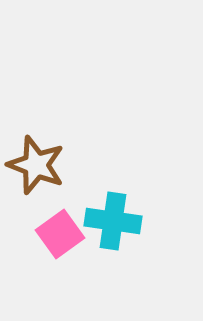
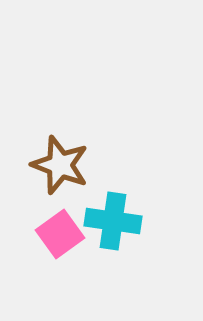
brown star: moved 24 px right
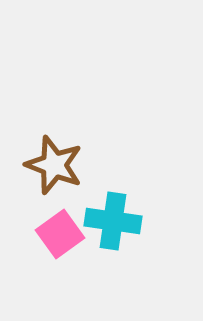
brown star: moved 6 px left
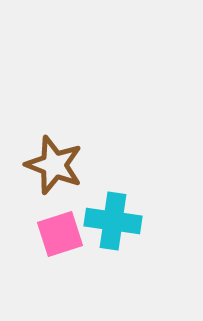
pink square: rotated 18 degrees clockwise
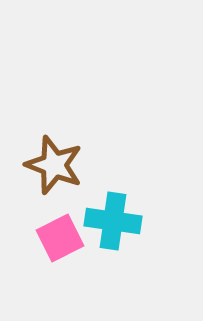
pink square: moved 4 px down; rotated 9 degrees counterclockwise
